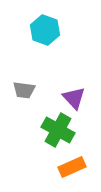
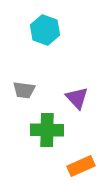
purple triangle: moved 3 px right
green cross: moved 11 px left; rotated 28 degrees counterclockwise
orange rectangle: moved 9 px right, 1 px up
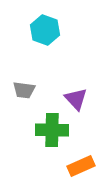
purple triangle: moved 1 px left, 1 px down
green cross: moved 5 px right
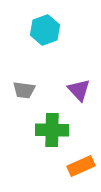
cyan hexagon: rotated 20 degrees clockwise
purple triangle: moved 3 px right, 9 px up
